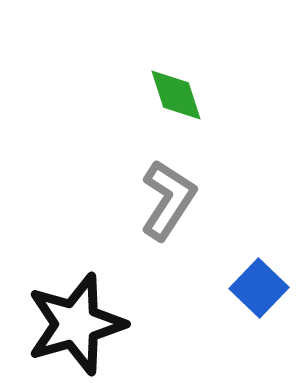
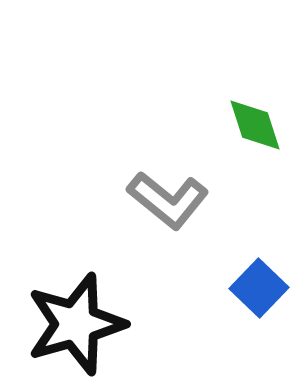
green diamond: moved 79 px right, 30 px down
gray L-shape: rotated 96 degrees clockwise
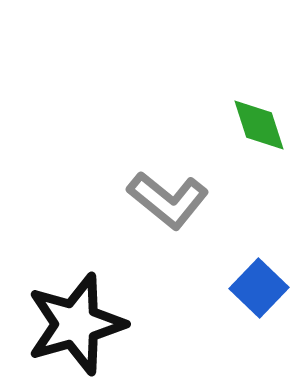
green diamond: moved 4 px right
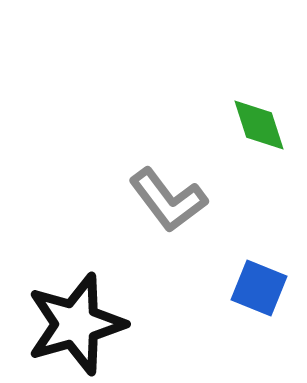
gray L-shape: rotated 14 degrees clockwise
blue square: rotated 22 degrees counterclockwise
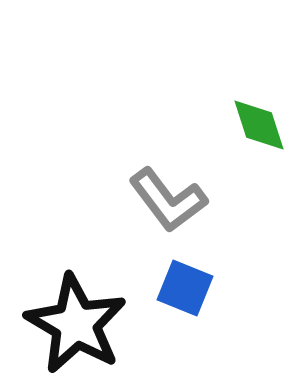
blue square: moved 74 px left
black star: rotated 26 degrees counterclockwise
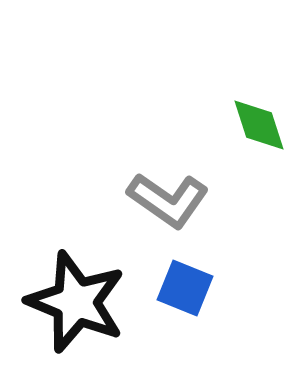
gray L-shape: rotated 18 degrees counterclockwise
black star: moved 22 px up; rotated 8 degrees counterclockwise
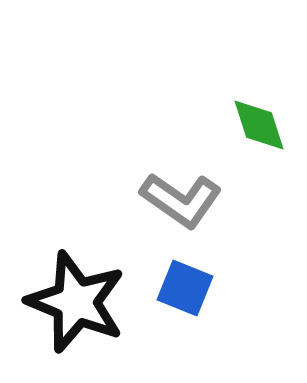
gray L-shape: moved 13 px right
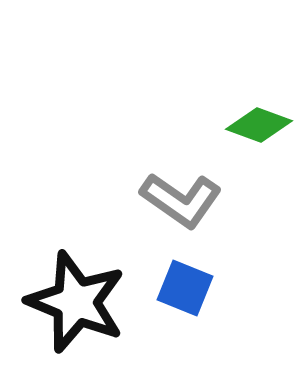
green diamond: rotated 52 degrees counterclockwise
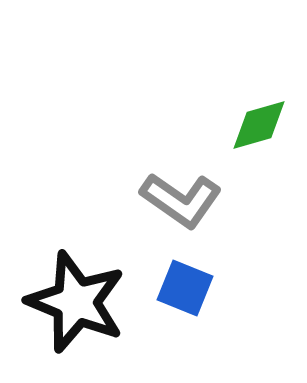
green diamond: rotated 36 degrees counterclockwise
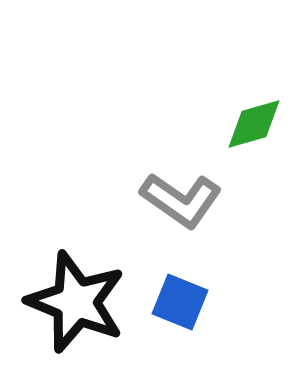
green diamond: moved 5 px left, 1 px up
blue square: moved 5 px left, 14 px down
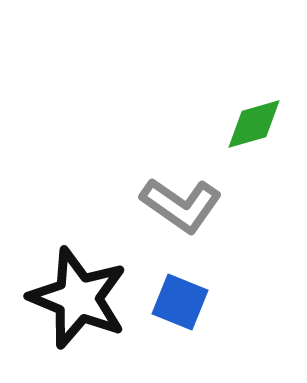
gray L-shape: moved 5 px down
black star: moved 2 px right, 4 px up
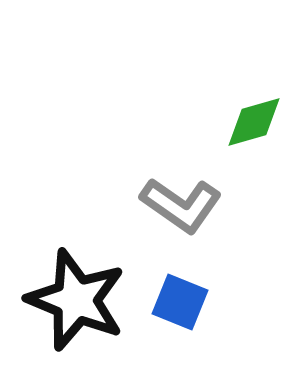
green diamond: moved 2 px up
black star: moved 2 px left, 2 px down
